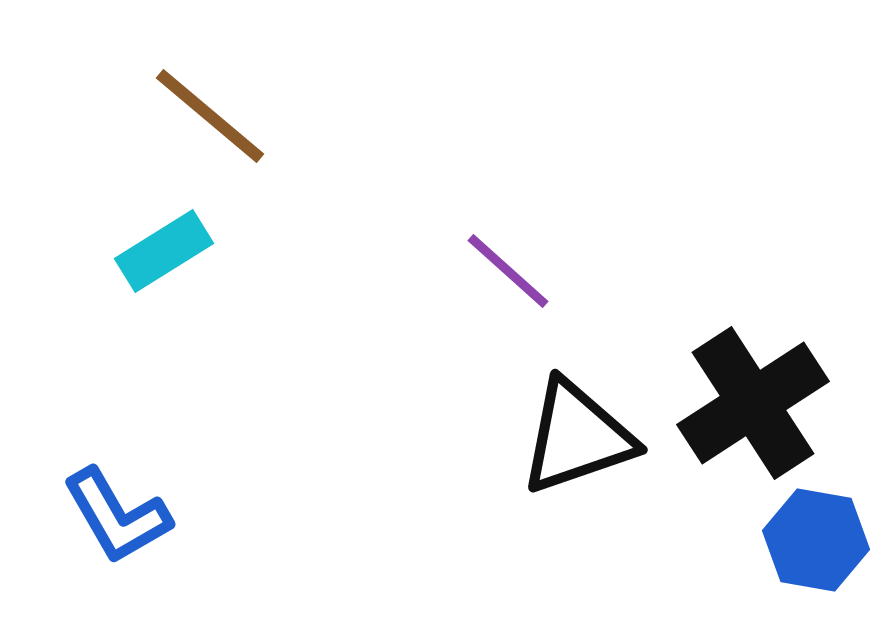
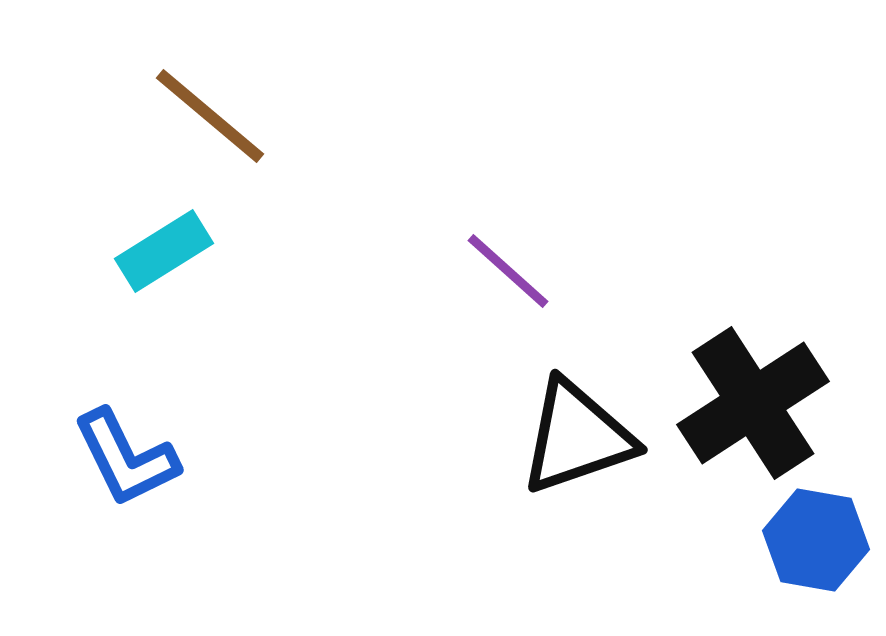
blue L-shape: moved 9 px right, 58 px up; rotated 4 degrees clockwise
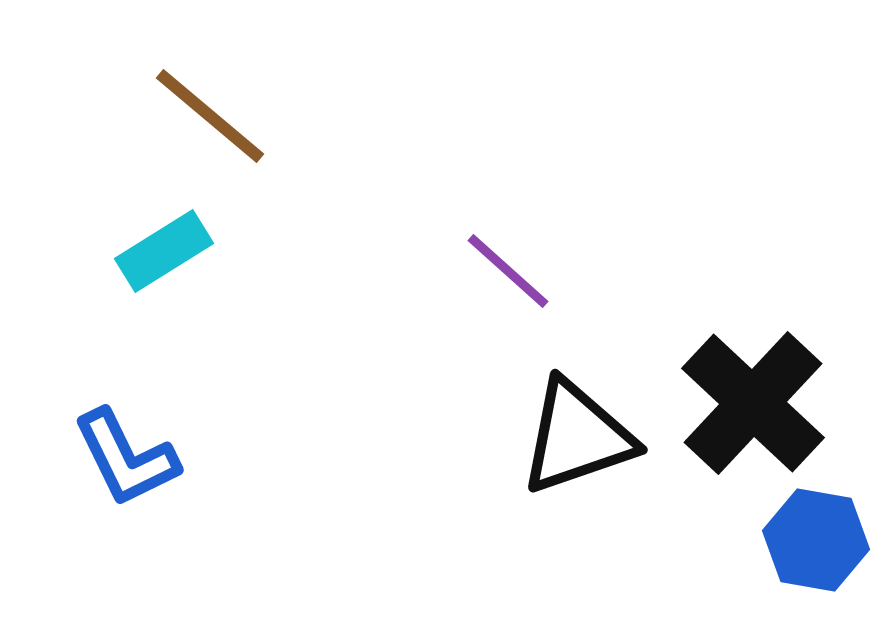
black cross: rotated 14 degrees counterclockwise
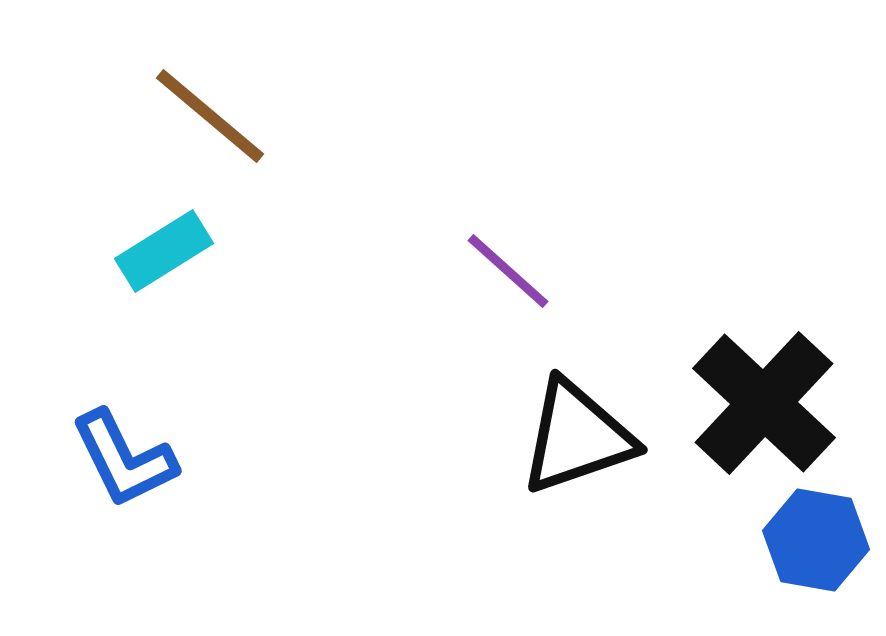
black cross: moved 11 px right
blue L-shape: moved 2 px left, 1 px down
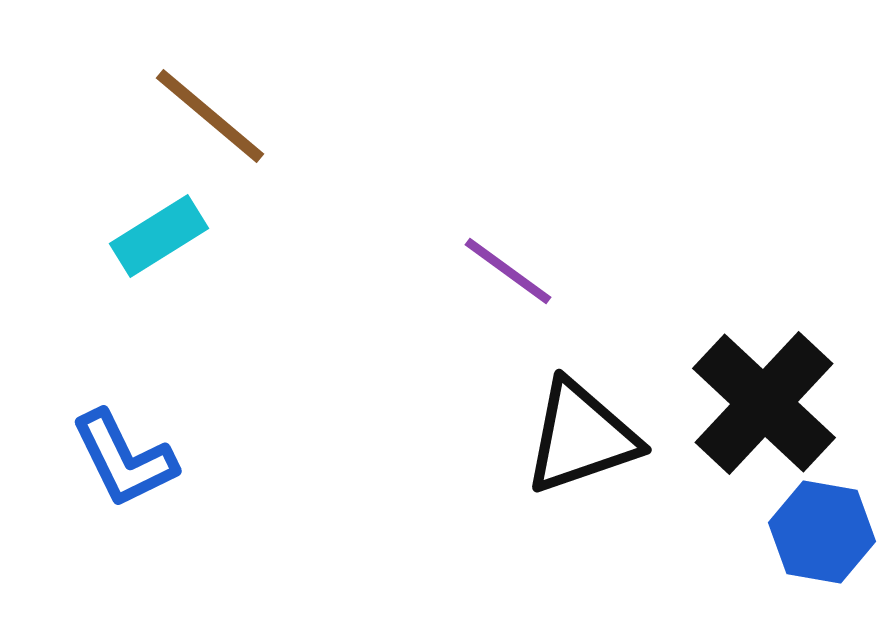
cyan rectangle: moved 5 px left, 15 px up
purple line: rotated 6 degrees counterclockwise
black triangle: moved 4 px right
blue hexagon: moved 6 px right, 8 px up
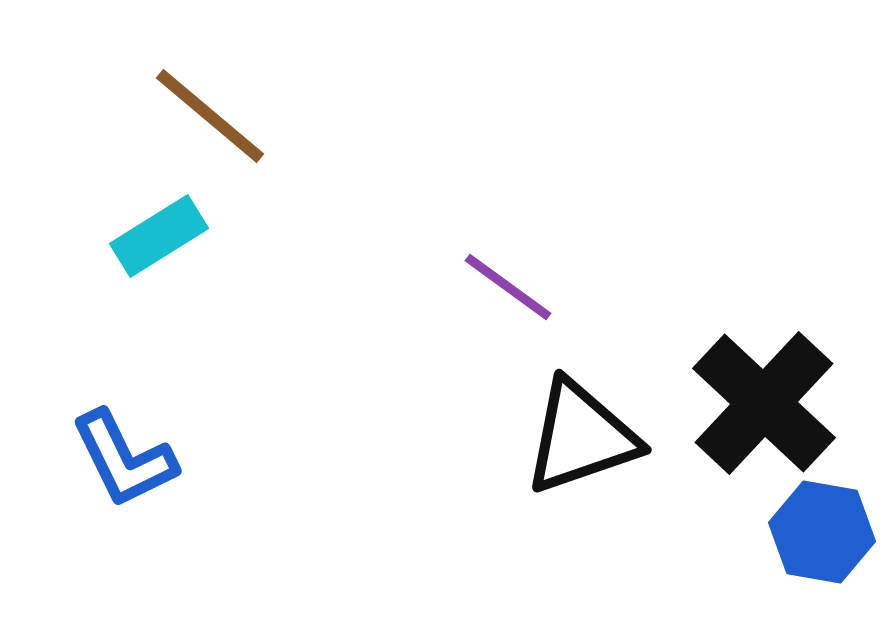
purple line: moved 16 px down
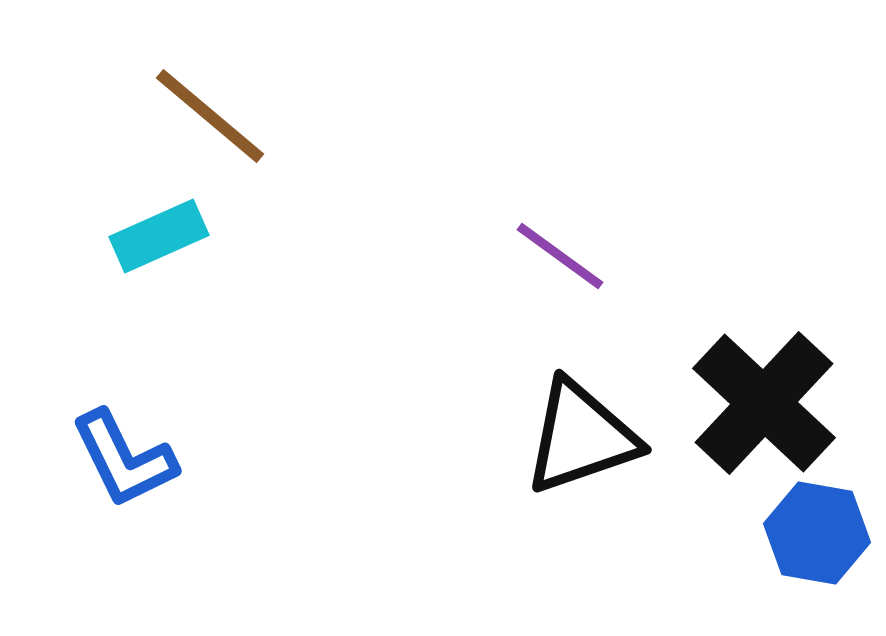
cyan rectangle: rotated 8 degrees clockwise
purple line: moved 52 px right, 31 px up
blue hexagon: moved 5 px left, 1 px down
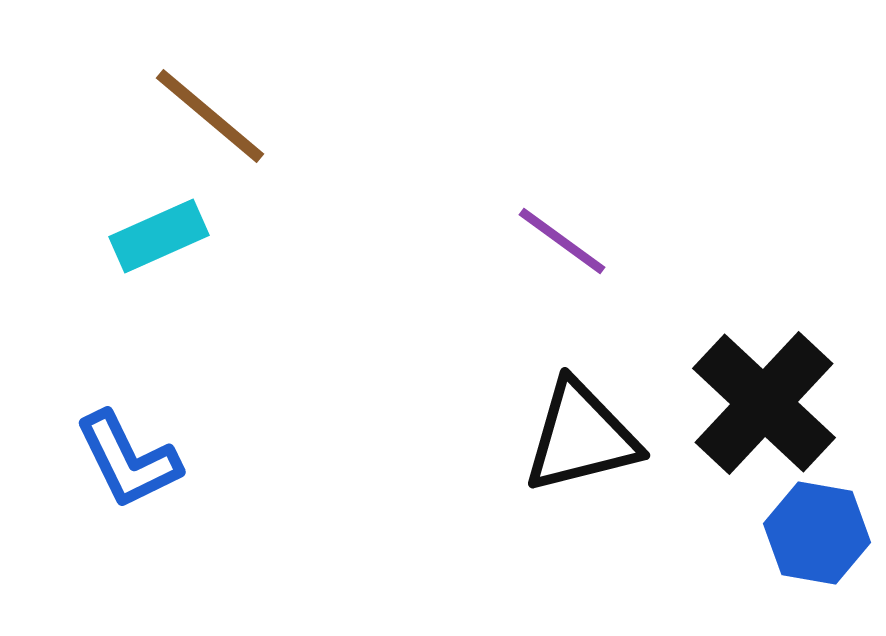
purple line: moved 2 px right, 15 px up
black triangle: rotated 5 degrees clockwise
blue L-shape: moved 4 px right, 1 px down
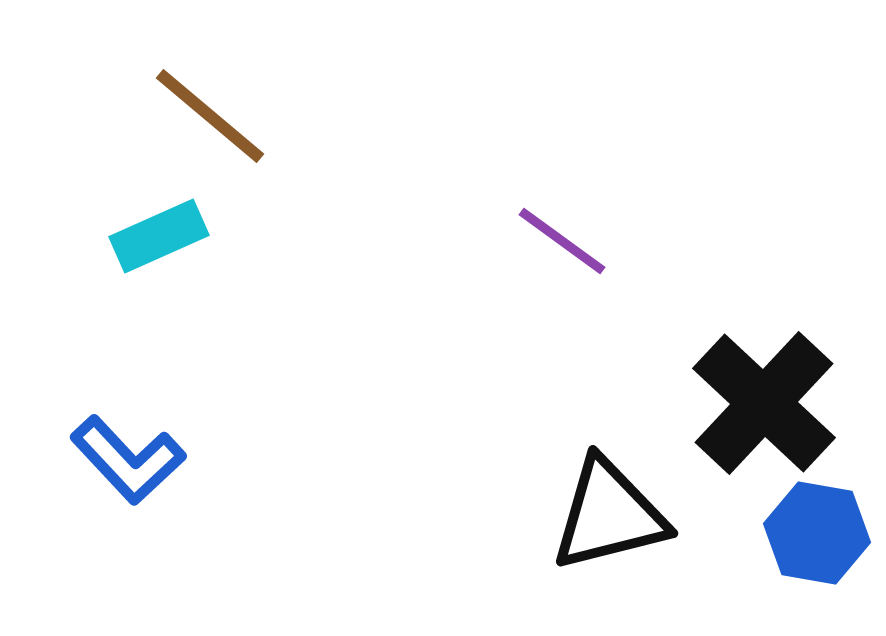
black triangle: moved 28 px right, 78 px down
blue L-shape: rotated 17 degrees counterclockwise
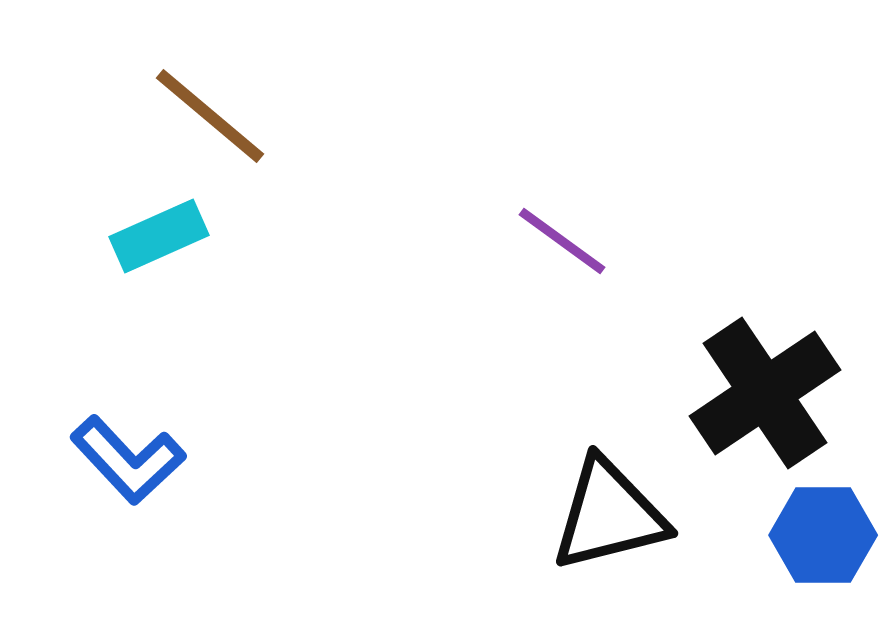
black cross: moved 1 px right, 10 px up; rotated 13 degrees clockwise
blue hexagon: moved 6 px right, 2 px down; rotated 10 degrees counterclockwise
